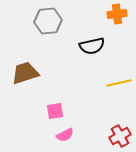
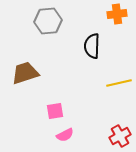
black semicircle: rotated 105 degrees clockwise
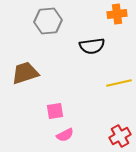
black semicircle: rotated 100 degrees counterclockwise
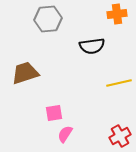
gray hexagon: moved 2 px up
pink square: moved 1 px left, 2 px down
pink semicircle: moved 1 px up; rotated 150 degrees clockwise
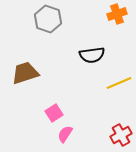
orange cross: rotated 12 degrees counterclockwise
gray hexagon: rotated 24 degrees clockwise
black semicircle: moved 9 px down
yellow line: rotated 10 degrees counterclockwise
pink square: rotated 24 degrees counterclockwise
red cross: moved 1 px right, 1 px up
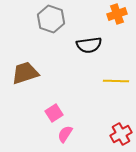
gray hexagon: moved 3 px right
black semicircle: moved 3 px left, 10 px up
yellow line: moved 3 px left, 2 px up; rotated 25 degrees clockwise
red cross: moved 1 px up
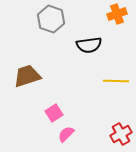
brown trapezoid: moved 2 px right, 3 px down
pink semicircle: moved 1 px right; rotated 12 degrees clockwise
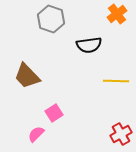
orange cross: rotated 18 degrees counterclockwise
brown trapezoid: rotated 116 degrees counterclockwise
pink semicircle: moved 30 px left
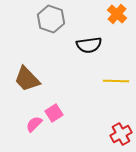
orange cross: rotated 12 degrees counterclockwise
brown trapezoid: moved 3 px down
pink semicircle: moved 2 px left, 10 px up
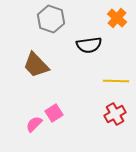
orange cross: moved 4 px down
brown trapezoid: moved 9 px right, 14 px up
red cross: moved 6 px left, 20 px up
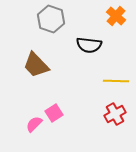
orange cross: moved 1 px left, 2 px up
black semicircle: rotated 15 degrees clockwise
